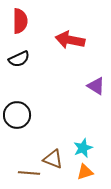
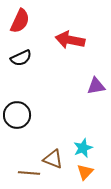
red semicircle: rotated 25 degrees clockwise
black semicircle: moved 2 px right, 1 px up
purple triangle: rotated 42 degrees counterclockwise
orange triangle: rotated 30 degrees counterclockwise
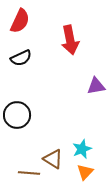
red arrow: rotated 112 degrees counterclockwise
cyan star: moved 1 px left, 1 px down
brown triangle: rotated 10 degrees clockwise
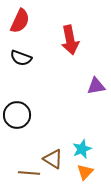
black semicircle: rotated 45 degrees clockwise
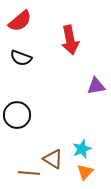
red semicircle: rotated 25 degrees clockwise
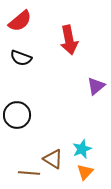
red arrow: moved 1 px left
purple triangle: rotated 30 degrees counterclockwise
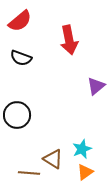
orange triangle: rotated 12 degrees clockwise
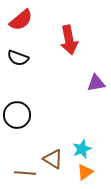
red semicircle: moved 1 px right, 1 px up
black semicircle: moved 3 px left
purple triangle: moved 3 px up; rotated 30 degrees clockwise
brown line: moved 4 px left
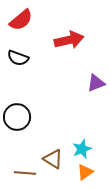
red arrow: rotated 92 degrees counterclockwise
purple triangle: rotated 12 degrees counterclockwise
black circle: moved 2 px down
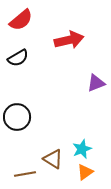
black semicircle: rotated 50 degrees counterclockwise
brown line: moved 1 px down; rotated 15 degrees counterclockwise
